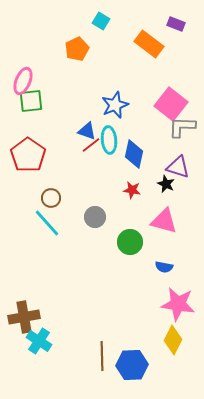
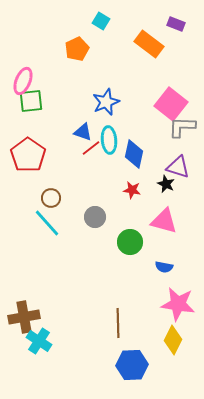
blue star: moved 9 px left, 3 px up
blue triangle: moved 4 px left, 1 px down
red line: moved 3 px down
brown line: moved 16 px right, 33 px up
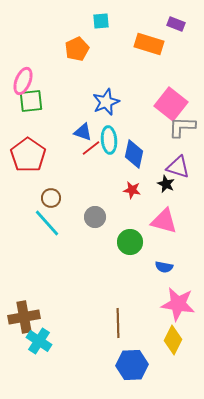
cyan square: rotated 36 degrees counterclockwise
orange rectangle: rotated 20 degrees counterclockwise
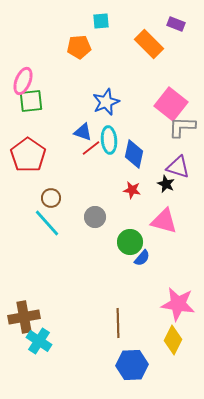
orange rectangle: rotated 28 degrees clockwise
orange pentagon: moved 2 px right, 2 px up; rotated 20 degrees clockwise
blue semicircle: moved 22 px left, 9 px up; rotated 60 degrees counterclockwise
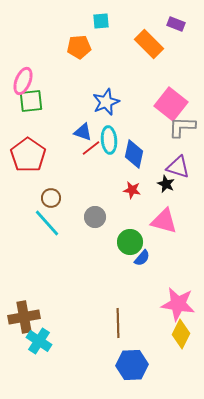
yellow diamond: moved 8 px right, 6 px up
